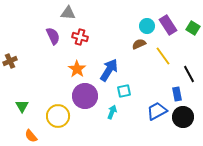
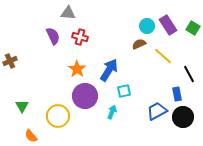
yellow line: rotated 12 degrees counterclockwise
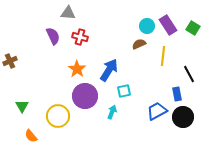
yellow line: rotated 54 degrees clockwise
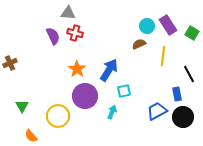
green square: moved 1 px left, 5 px down
red cross: moved 5 px left, 4 px up
brown cross: moved 2 px down
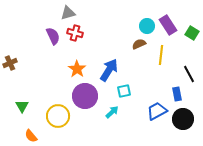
gray triangle: rotated 21 degrees counterclockwise
yellow line: moved 2 px left, 1 px up
cyan arrow: rotated 24 degrees clockwise
black circle: moved 2 px down
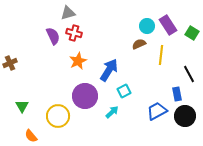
red cross: moved 1 px left
orange star: moved 1 px right, 8 px up; rotated 12 degrees clockwise
cyan square: rotated 16 degrees counterclockwise
black circle: moved 2 px right, 3 px up
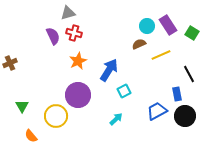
yellow line: rotated 60 degrees clockwise
purple circle: moved 7 px left, 1 px up
cyan arrow: moved 4 px right, 7 px down
yellow circle: moved 2 px left
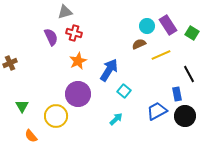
gray triangle: moved 3 px left, 1 px up
purple semicircle: moved 2 px left, 1 px down
cyan square: rotated 24 degrees counterclockwise
purple circle: moved 1 px up
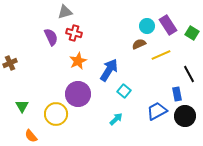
yellow circle: moved 2 px up
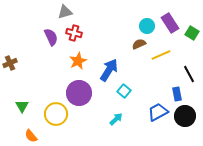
purple rectangle: moved 2 px right, 2 px up
purple circle: moved 1 px right, 1 px up
blue trapezoid: moved 1 px right, 1 px down
